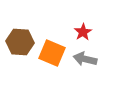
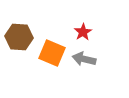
brown hexagon: moved 1 px left, 5 px up
gray arrow: moved 1 px left
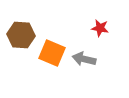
red star: moved 17 px right, 4 px up; rotated 30 degrees counterclockwise
brown hexagon: moved 2 px right, 2 px up
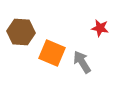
brown hexagon: moved 3 px up
gray arrow: moved 2 px left, 3 px down; rotated 45 degrees clockwise
